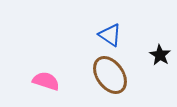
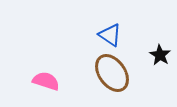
brown ellipse: moved 2 px right, 2 px up
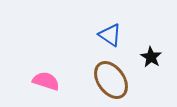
black star: moved 9 px left, 2 px down
brown ellipse: moved 1 px left, 7 px down
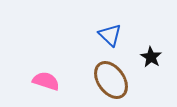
blue triangle: rotated 10 degrees clockwise
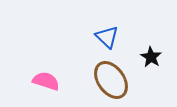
blue triangle: moved 3 px left, 2 px down
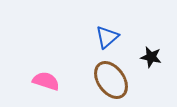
blue triangle: rotated 35 degrees clockwise
black star: rotated 20 degrees counterclockwise
